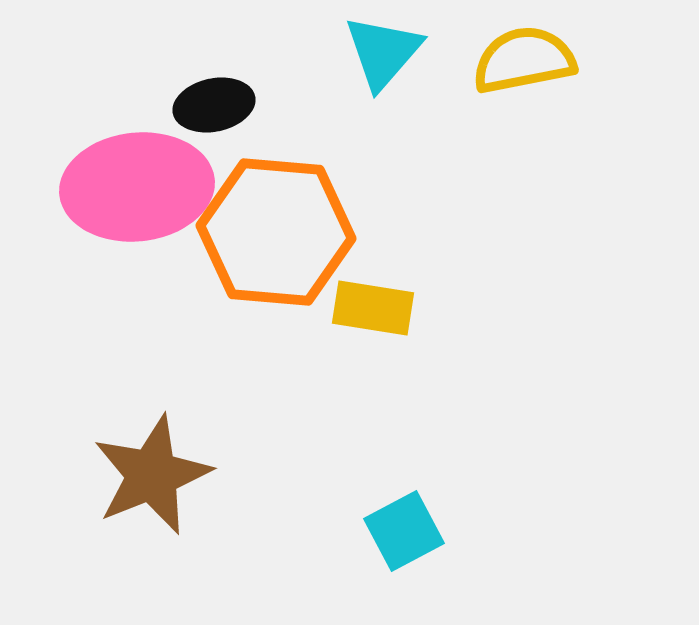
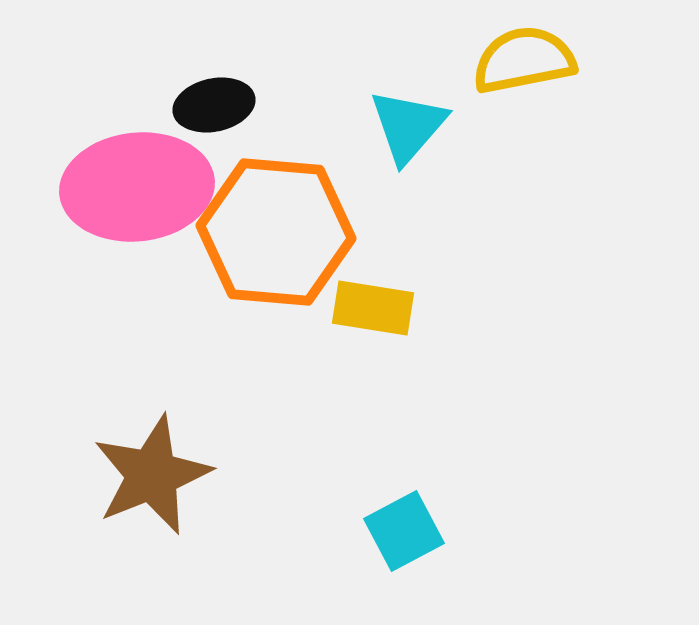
cyan triangle: moved 25 px right, 74 px down
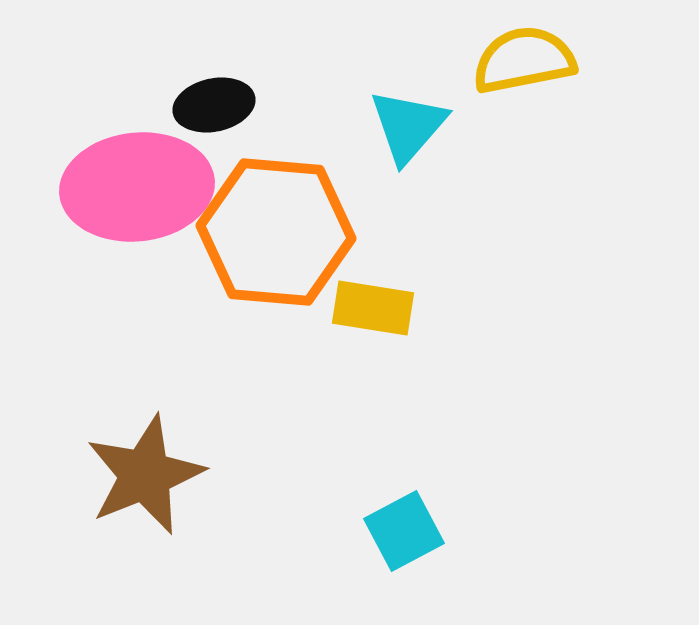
brown star: moved 7 px left
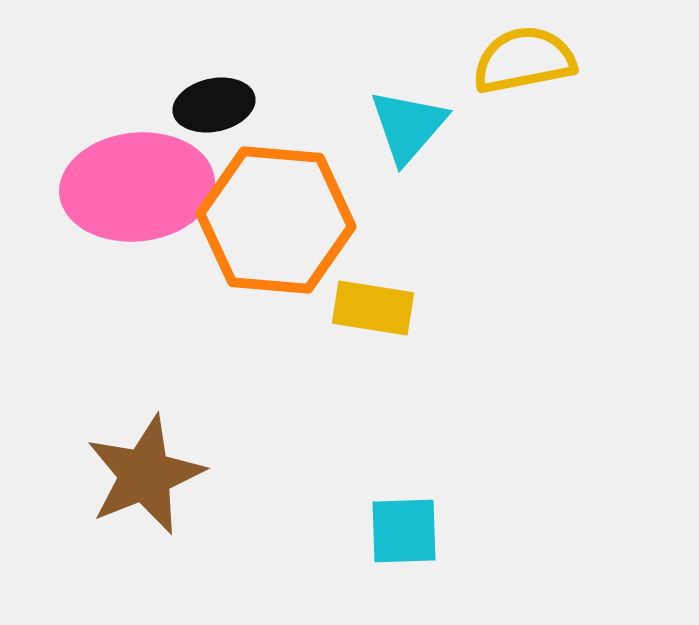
orange hexagon: moved 12 px up
cyan square: rotated 26 degrees clockwise
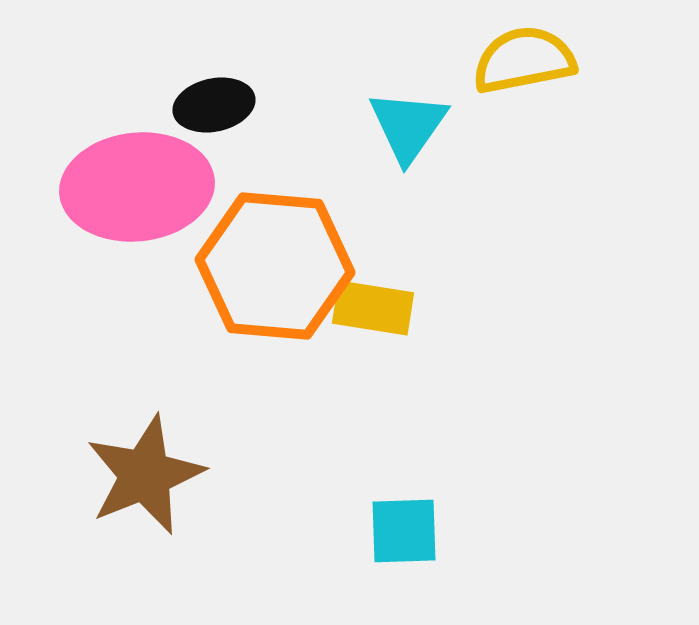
cyan triangle: rotated 6 degrees counterclockwise
orange hexagon: moved 1 px left, 46 px down
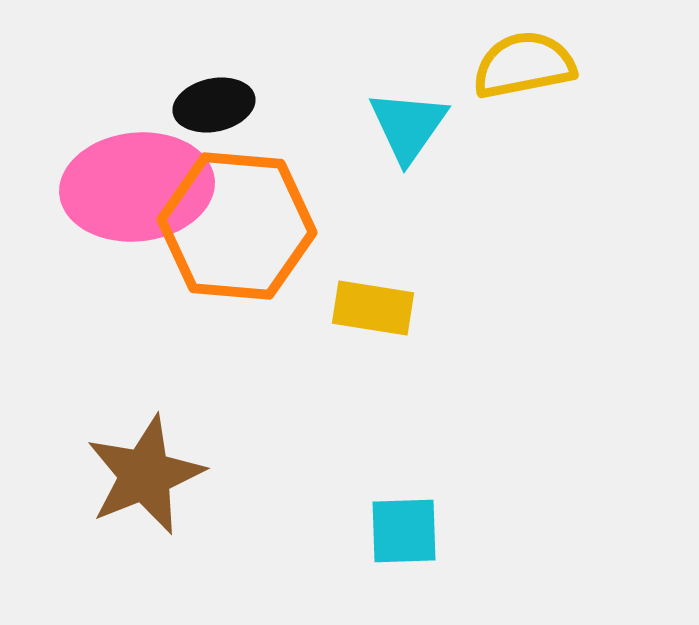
yellow semicircle: moved 5 px down
orange hexagon: moved 38 px left, 40 px up
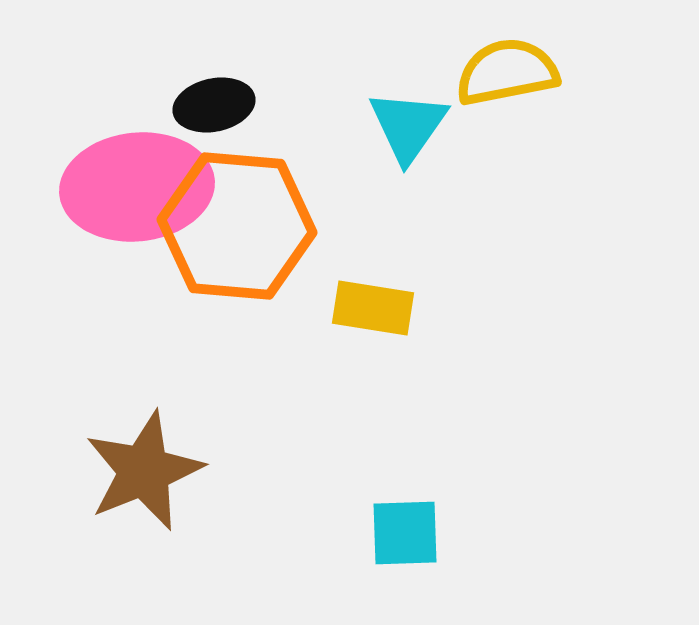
yellow semicircle: moved 17 px left, 7 px down
brown star: moved 1 px left, 4 px up
cyan square: moved 1 px right, 2 px down
